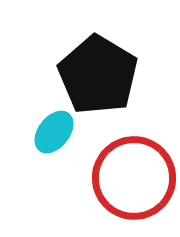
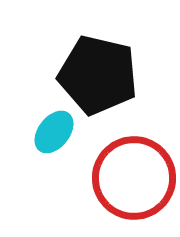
black pentagon: rotated 18 degrees counterclockwise
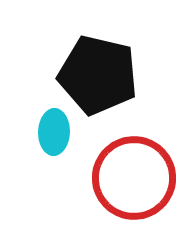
cyan ellipse: rotated 36 degrees counterclockwise
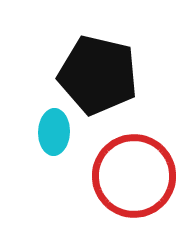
red circle: moved 2 px up
